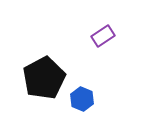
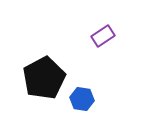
blue hexagon: rotated 15 degrees counterclockwise
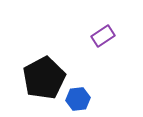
blue hexagon: moved 4 px left; rotated 15 degrees counterclockwise
